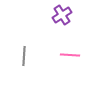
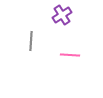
gray line: moved 7 px right, 15 px up
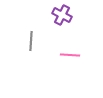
purple cross: rotated 30 degrees counterclockwise
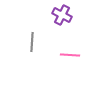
gray line: moved 1 px right, 1 px down
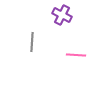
pink line: moved 6 px right
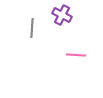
gray line: moved 14 px up
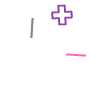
purple cross: rotated 30 degrees counterclockwise
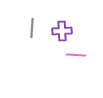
purple cross: moved 16 px down
